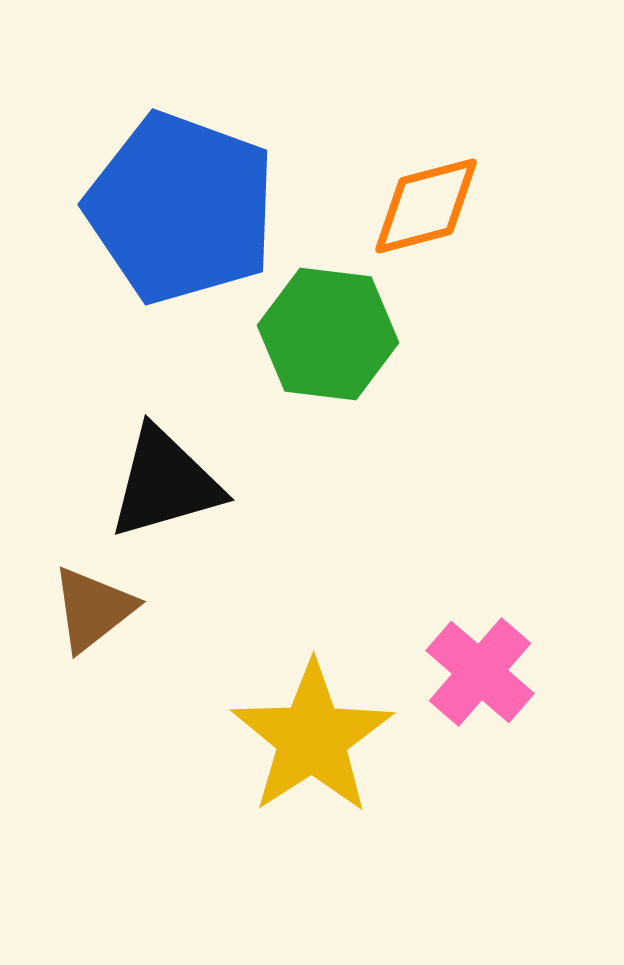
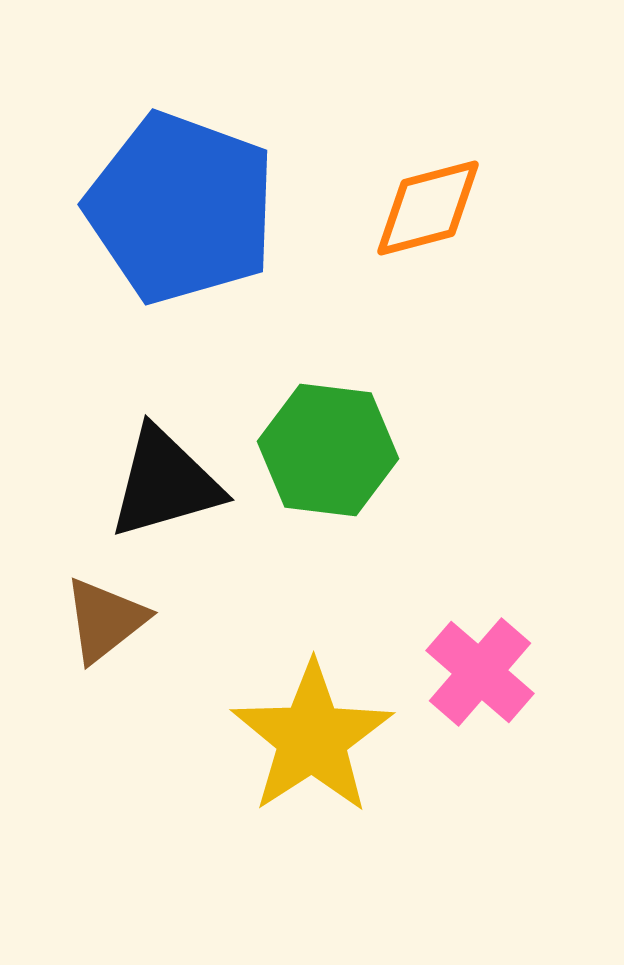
orange diamond: moved 2 px right, 2 px down
green hexagon: moved 116 px down
brown triangle: moved 12 px right, 11 px down
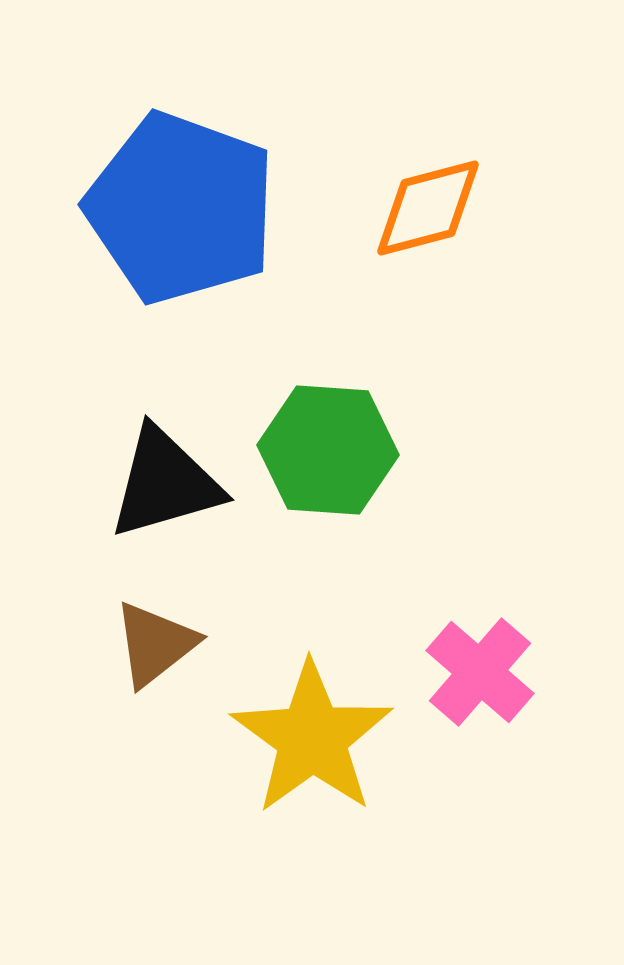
green hexagon: rotated 3 degrees counterclockwise
brown triangle: moved 50 px right, 24 px down
yellow star: rotated 3 degrees counterclockwise
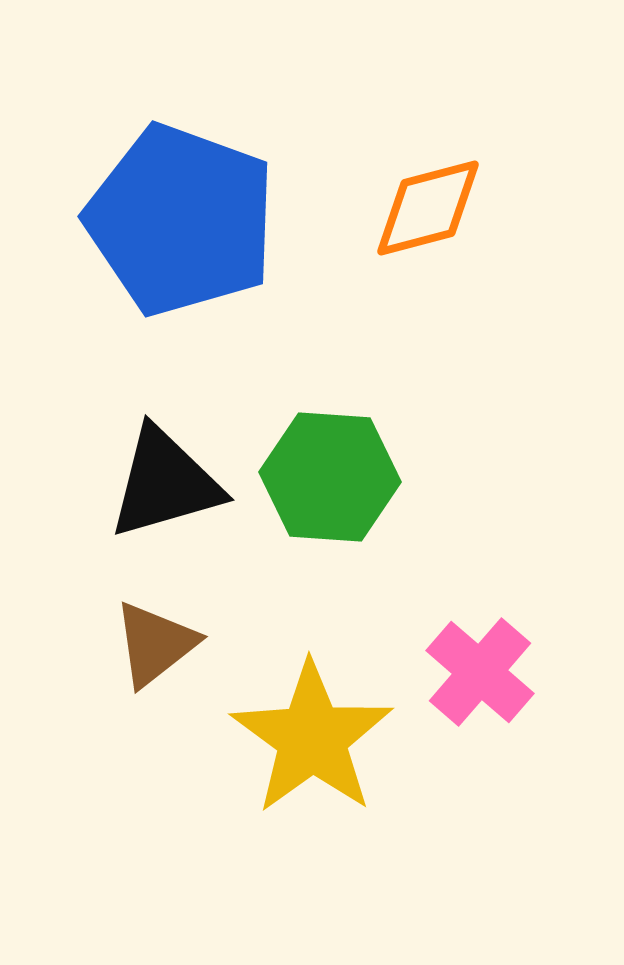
blue pentagon: moved 12 px down
green hexagon: moved 2 px right, 27 px down
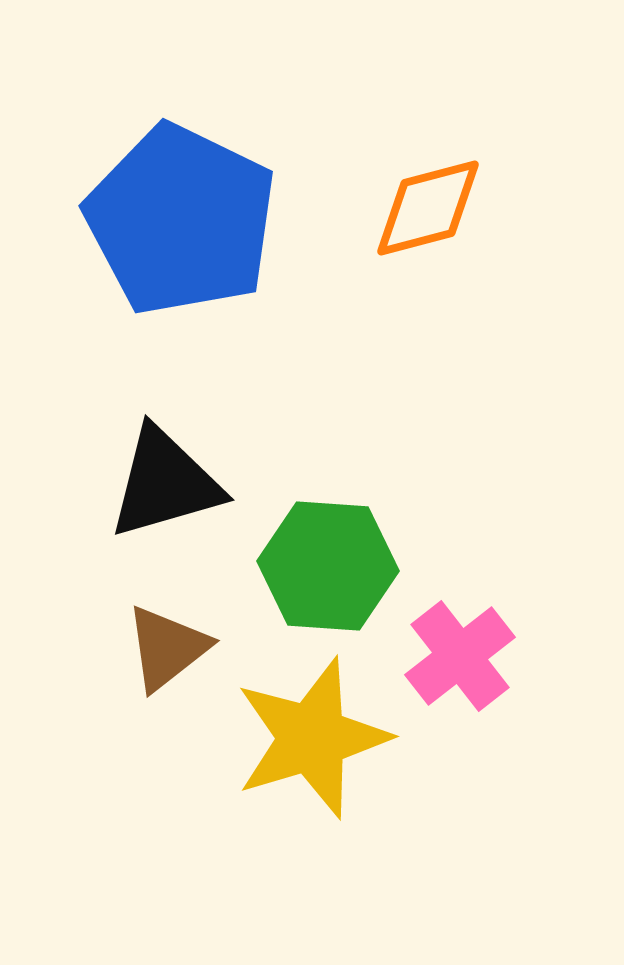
blue pentagon: rotated 6 degrees clockwise
green hexagon: moved 2 px left, 89 px down
brown triangle: moved 12 px right, 4 px down
pink cross: moved 20 px left, 16 px up; rotated 11 degrees clockwise
yellow star: rotated 19 degrees clockwise
